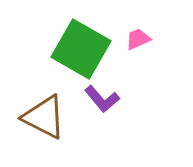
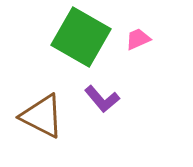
green square: moved 12 px up
brown triangle: moved 2 px left, 1 px up
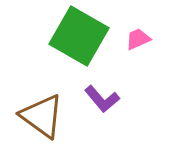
green square: moved 2 px left, 1 px up
brown triangle: rotated 9 degrees clockwise
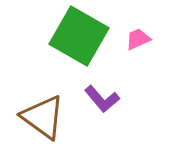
brown triangle: moved 1 px right, 1 px down
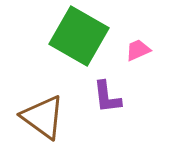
pink trapezoid: moved 11 px down
purple L-shape: moved 5 px right, 2 px up; rotated 33 degrees clockwise
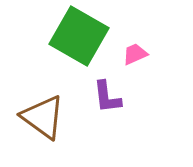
pink trapezoid: moved 3 px left, 4 px down
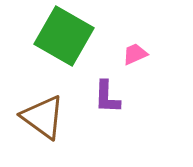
green square: moved 15 px left
purple L-shape: rotated 9 degrees clockwise
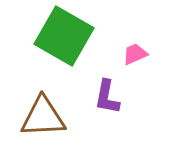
purple L-shape: rotated 9 degrees clockwise
brown triangle: rotated 39 degrees counterclockwise
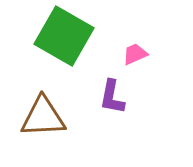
purple L-shape: moved 5 px right
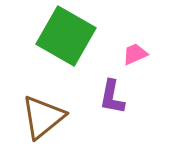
green square: moved 2 px right
brown triangle: rotated 36 degrees counterclockwise
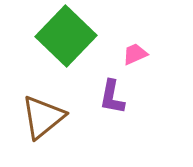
green square: rotated 14 degrees clockwise
